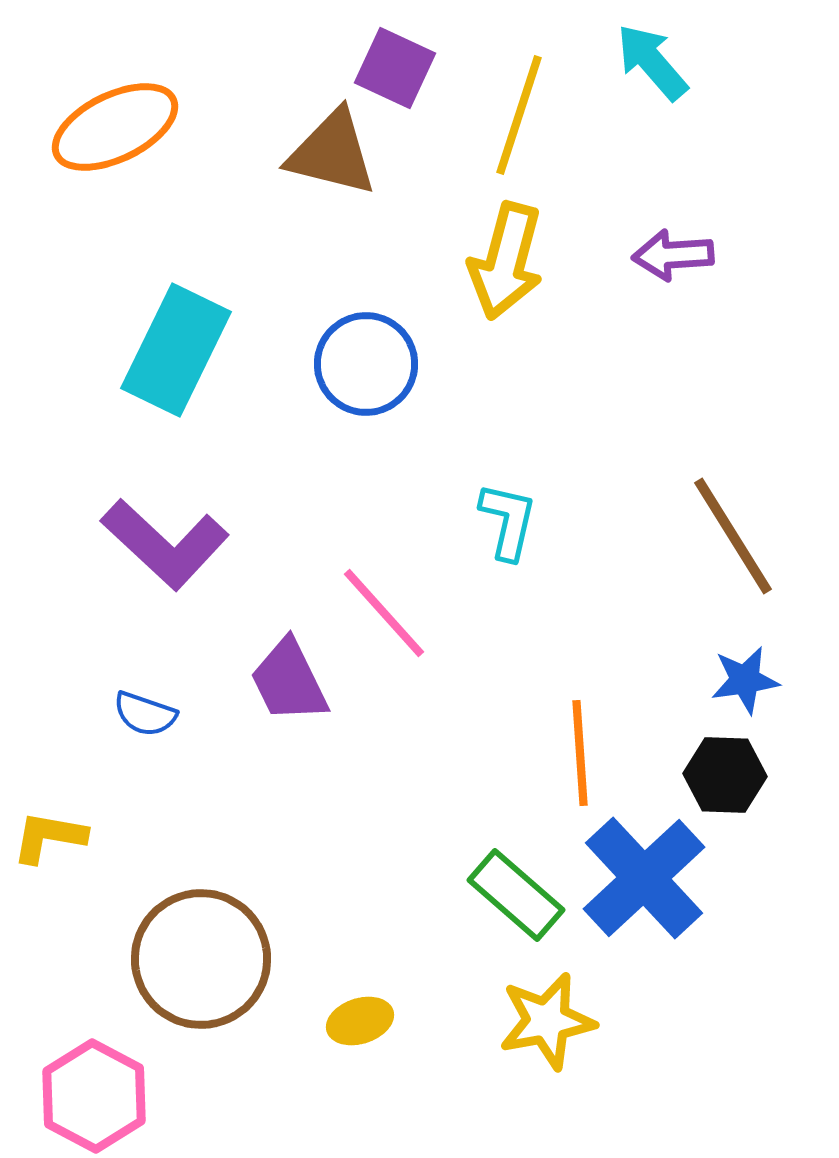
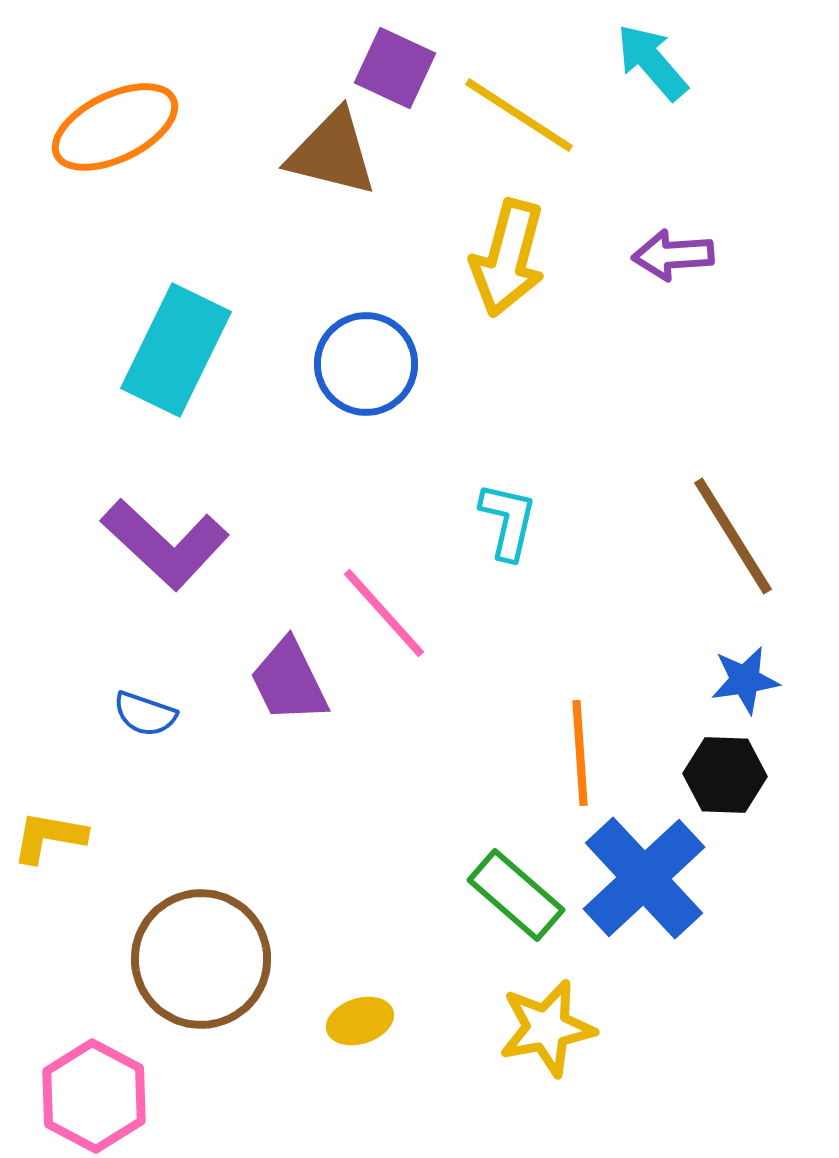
yellow line: rotated 75 degrees counterclockwise
yellow arrow: moved 2 px right, 3 px up
yellow star: moved 7 px down
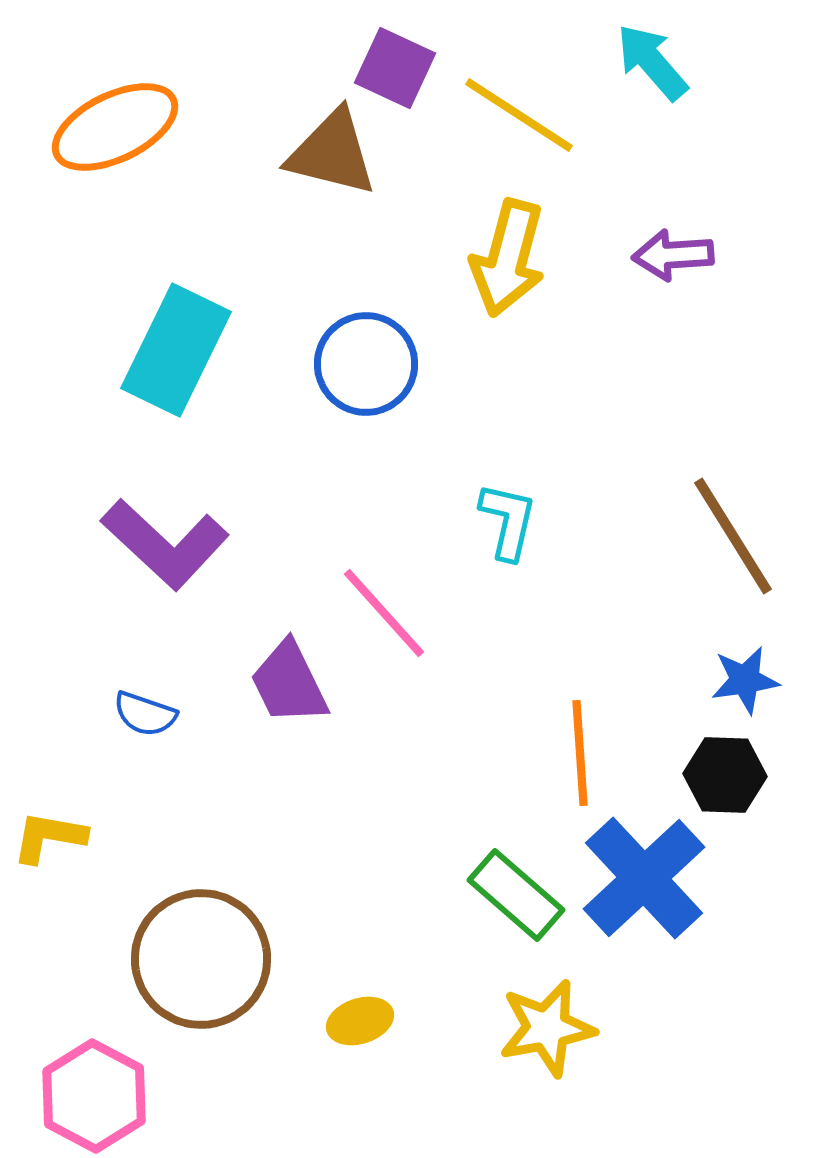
purple trapezoid: moved 2 px down
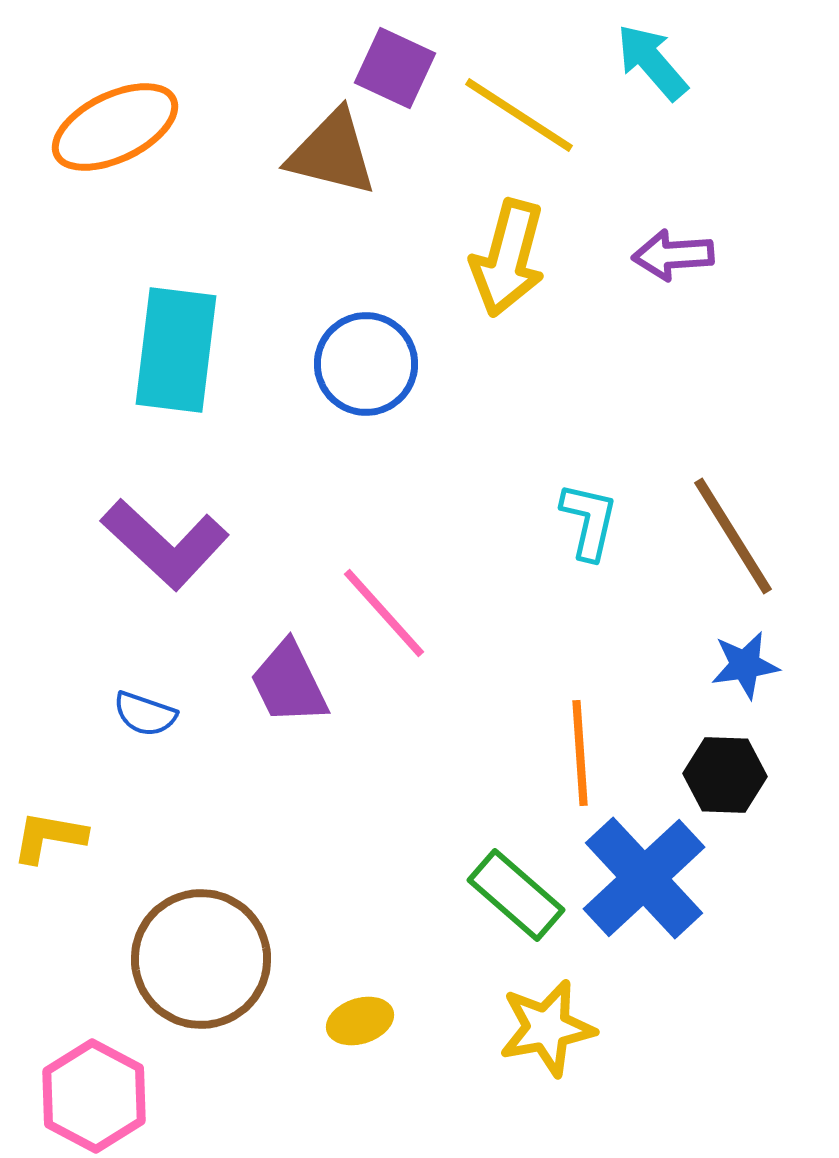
cyan rectangle: rotated 19 degrees counterclockwise
cyan L-shape: moved 81 px right
blue star: moved 15 px up
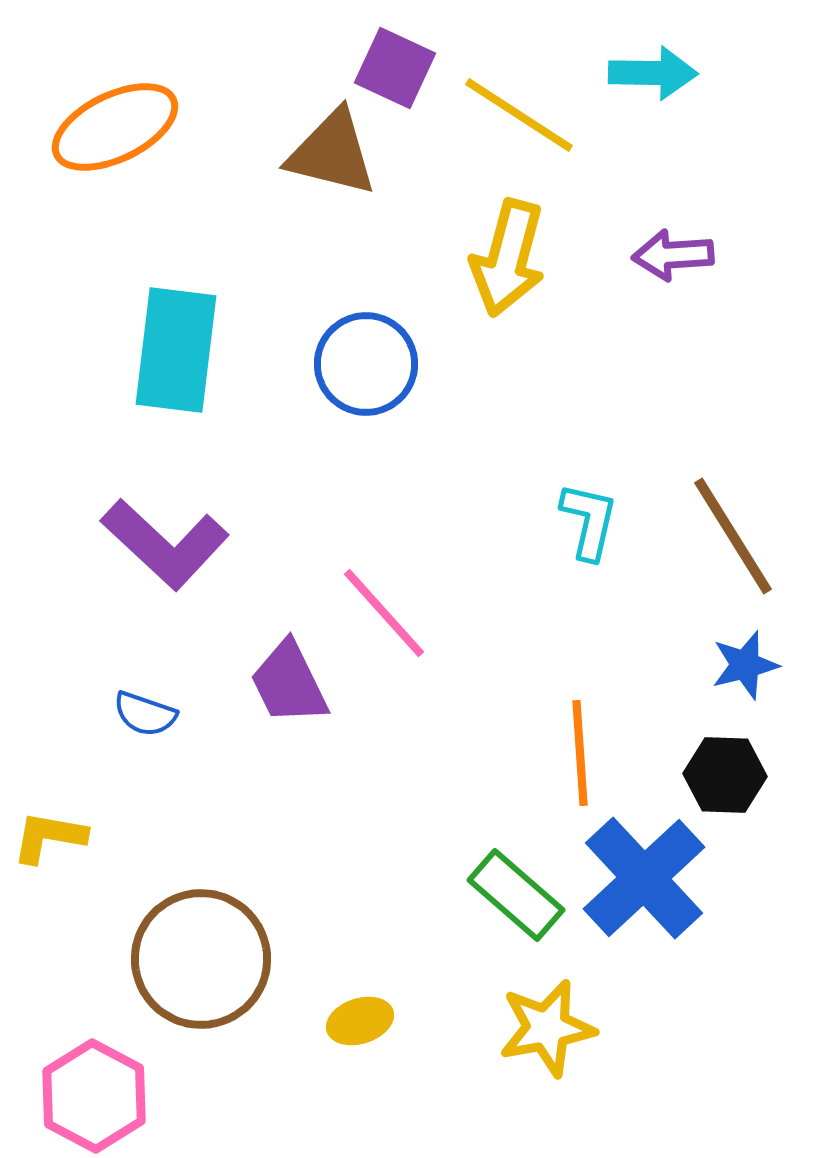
cyan arrow: moved 1 px right, 11 px down; rotated 132 degrees clockwise
blue star: rotated 6 degrees counterclockwise
